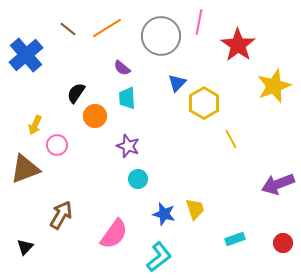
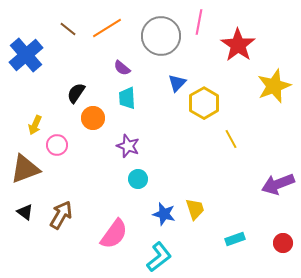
orange circle: moved 2 px left, 2 px down
black triangle: moved 35 px up; rotated 36 degrees counterclockwise
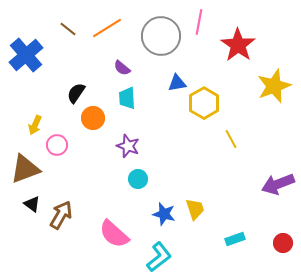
blue triangle: rotated 36 degrees clockwise
black triangle: moved 7 px right, 8 px up
pink semicircle: rotated 96 degrees clockwise
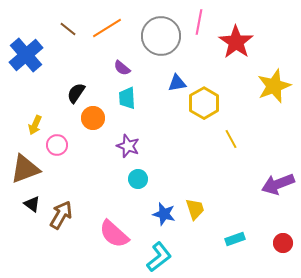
red star: moved 2 px left, 3 px up
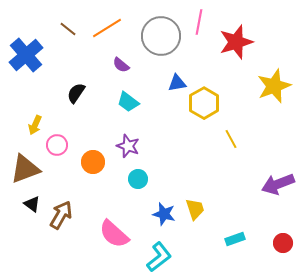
red star: rotated 20 degrees clockwise
purple semicircle: moved 1 px left, 3 px up
cyan trapezoid: moved 1 px right, 4 px down; rotated 50 degrees counterclockwise
orange circle: moved 44 px down
